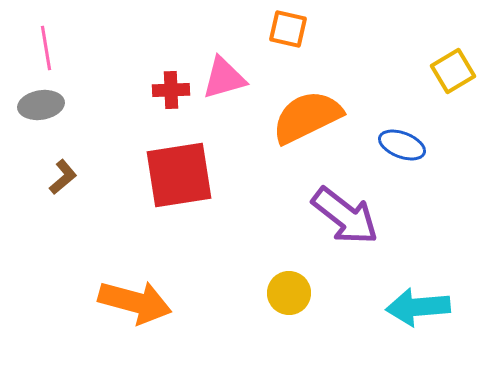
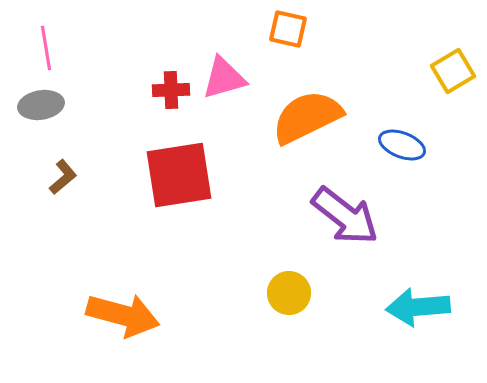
orange arrow: moved 12 px left, 13 px down
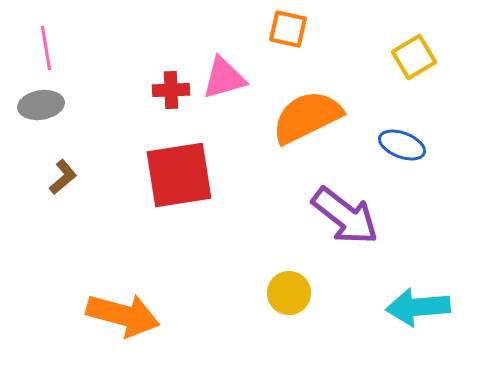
yellow square: moved 39 px left, 14 px up
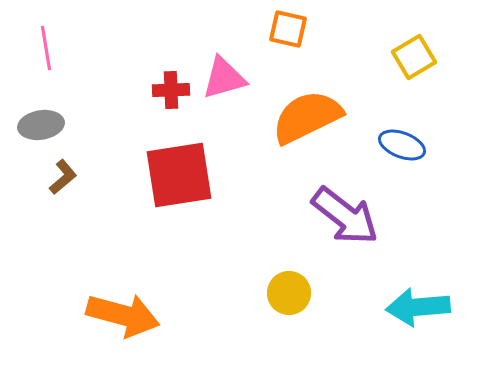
gray ellipse: moved 20 px down
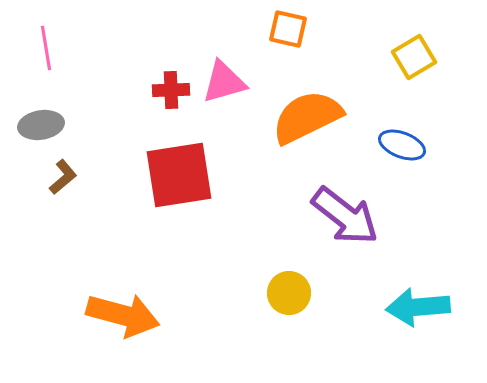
pink triangle: moved 4 px down
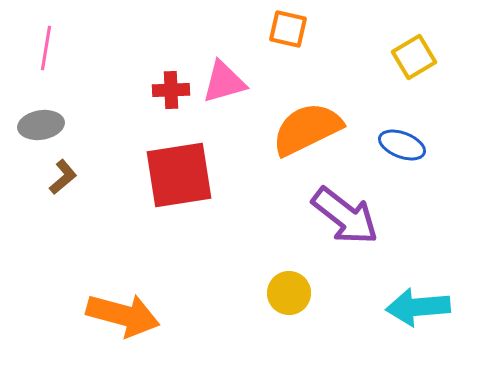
pink line: rotated 18 degrees clockwise
orange semicircle: moved 12 px down
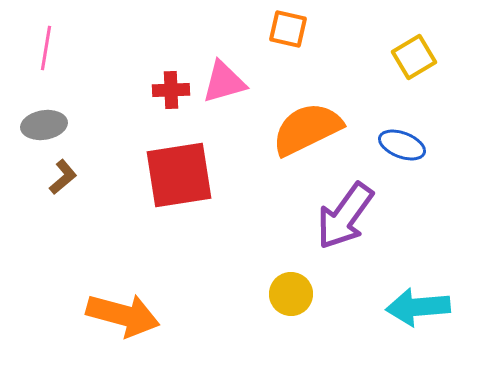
gray ellipse: moved 3 px right
purple arrow: rotated 88 degrees clockwise
yellow circle: moved 2 px right, 1 px down
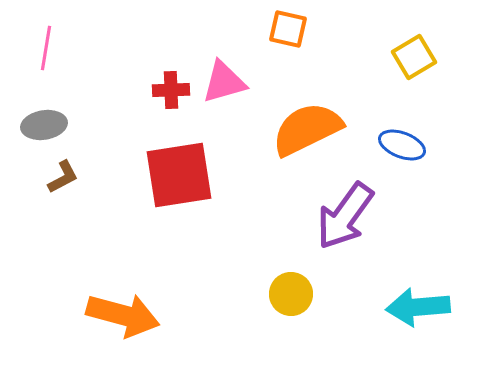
brown L-shape: rotated 12 degrees clockwise
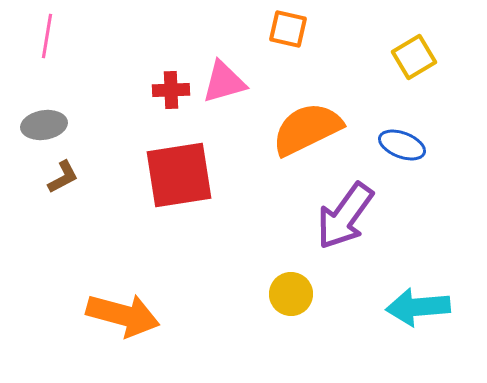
pink line: moved 1 px right, 12 px up
